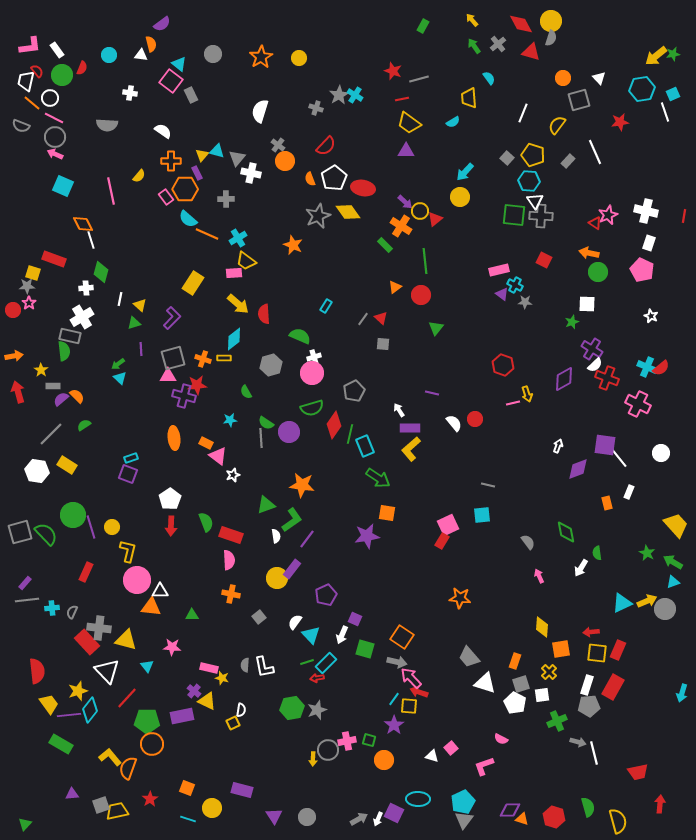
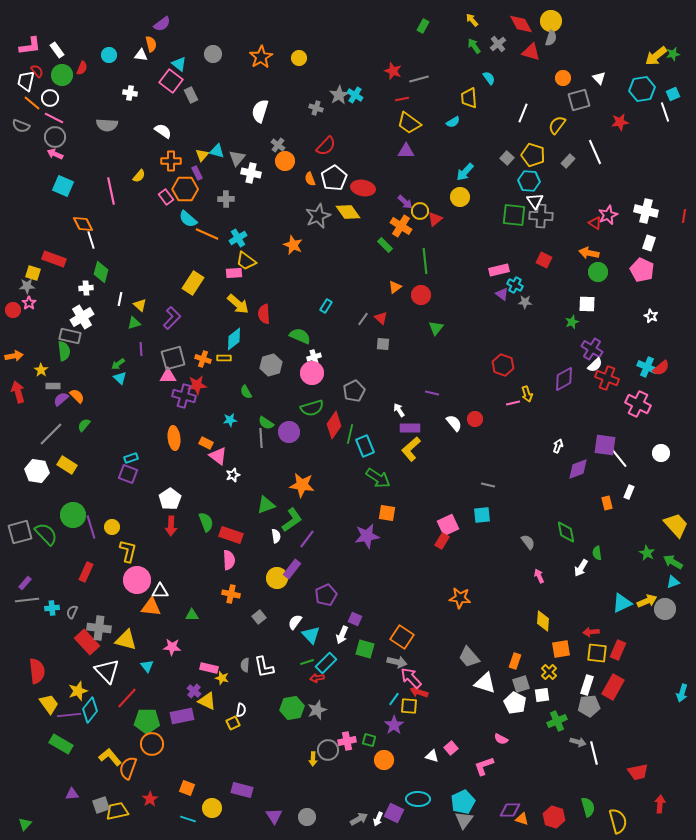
green semicircle at (84, 425): rotated 16 degrees counterclockwise
yellow diamond at (542, 627): moved 1 px right, 6 px up
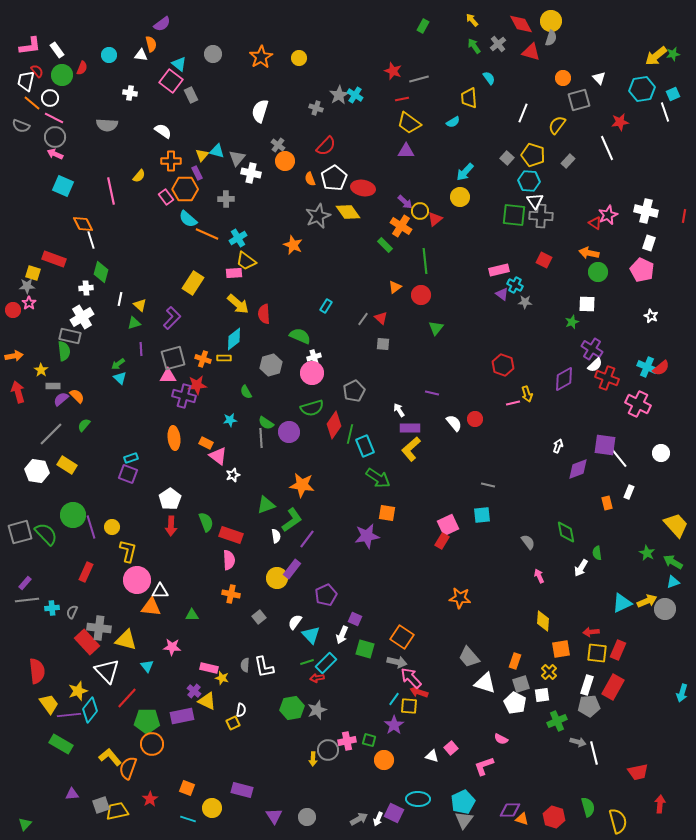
white line at (595, 152): moved 12 px right, 4 px up
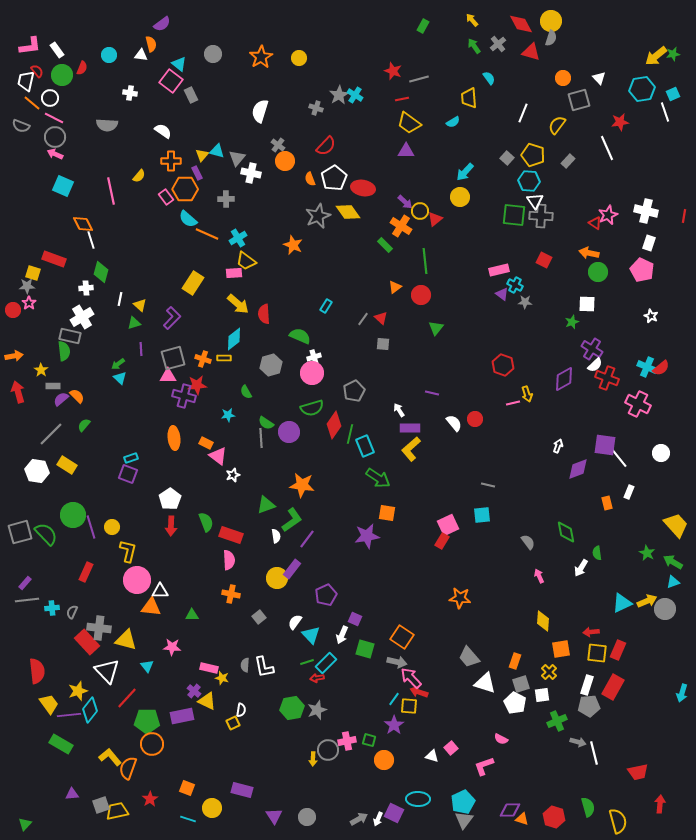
cyan star at (230, 420): moved 2 px left, 5 px up
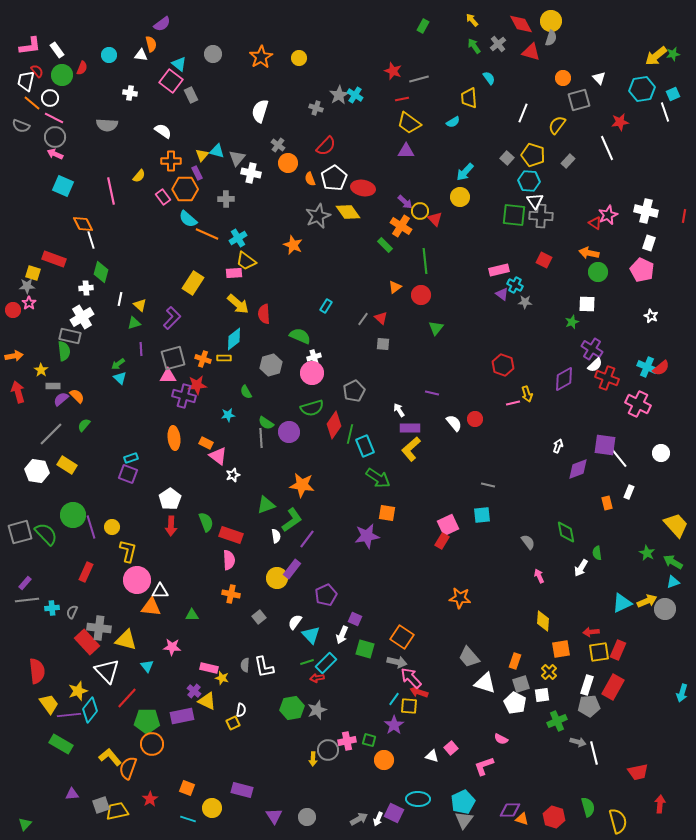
orange circle at (285, 161): moved 3 px right, 2 px down
pink rectangle at (166, 197): moved 3 px left
red triangle at (435, 219): rotated 35 degrees counterclockwise
yellow square at (597, 653): moved 2 px right, 1 px up; rotated 15 degrees counterclockwise
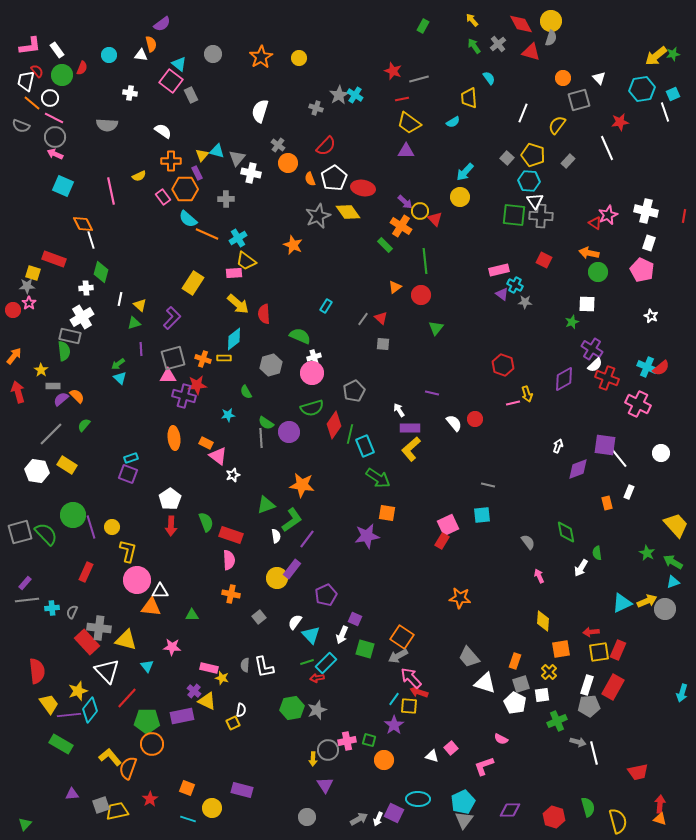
yellow semicircle at (139, 176): rotated 24 degrees clockwise
orange arrow at (14, 356): rotated 42 degrees counterclockwise
gray arrow at (397, 662): moved 1 px right, 6 px up; rotated 138 degrees clockwise
purple triangle at (274, 816): moved 51 px right, 31 px up
orange triangle at (522, 819): moved 138 px right
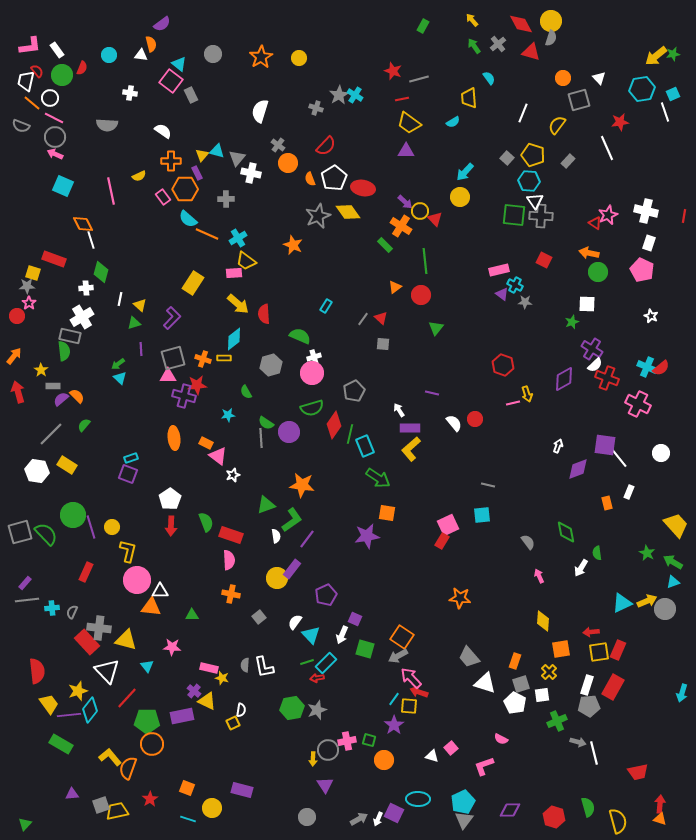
red circle at (13, 310): moved 4 px right, 6 px down
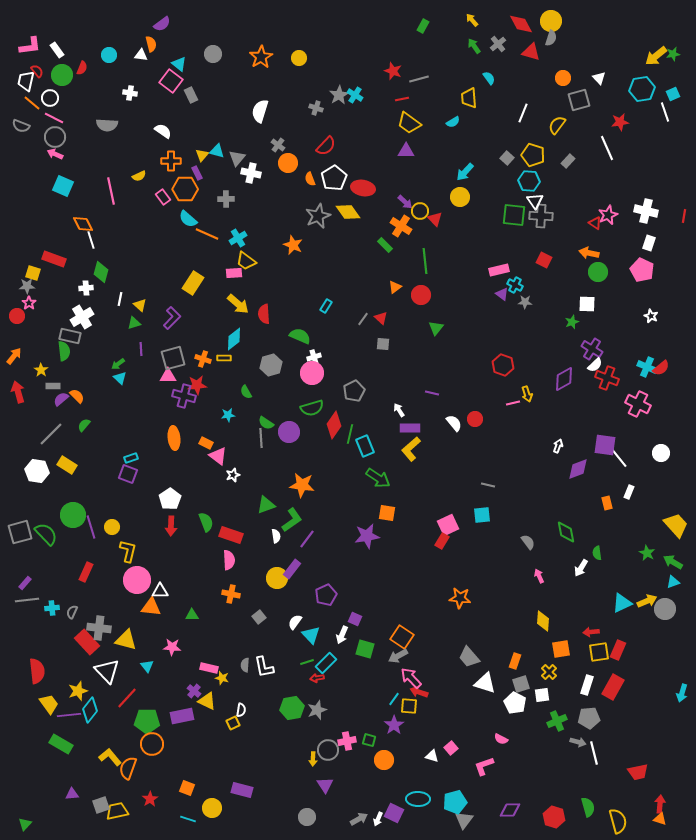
gray pentagon at (589, 706): moved 12 px down
cyan pentagon at (463, 802): moved 8 px left; rotated 10 degrees clockwise
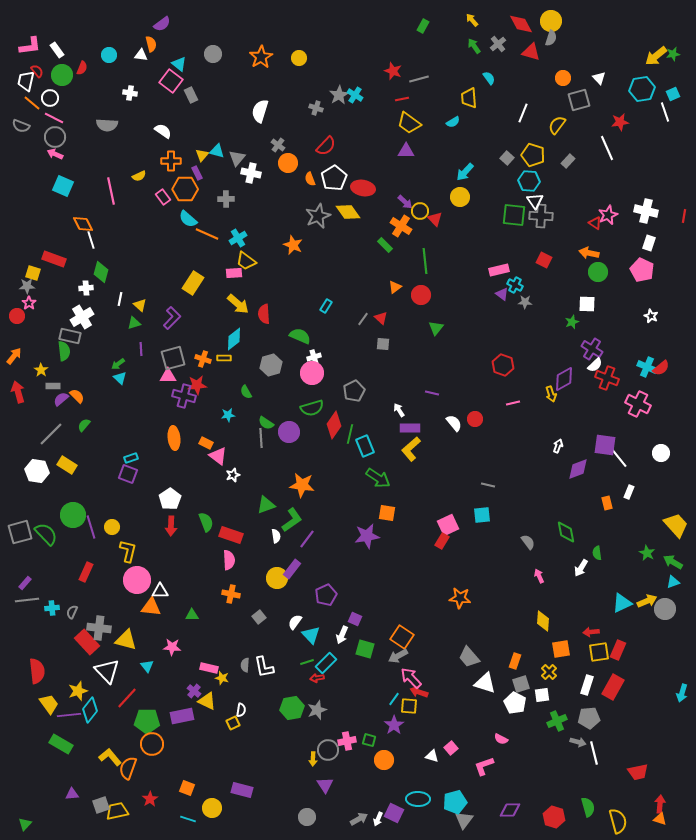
yellow arrow at (527, 394): moved 24 px right
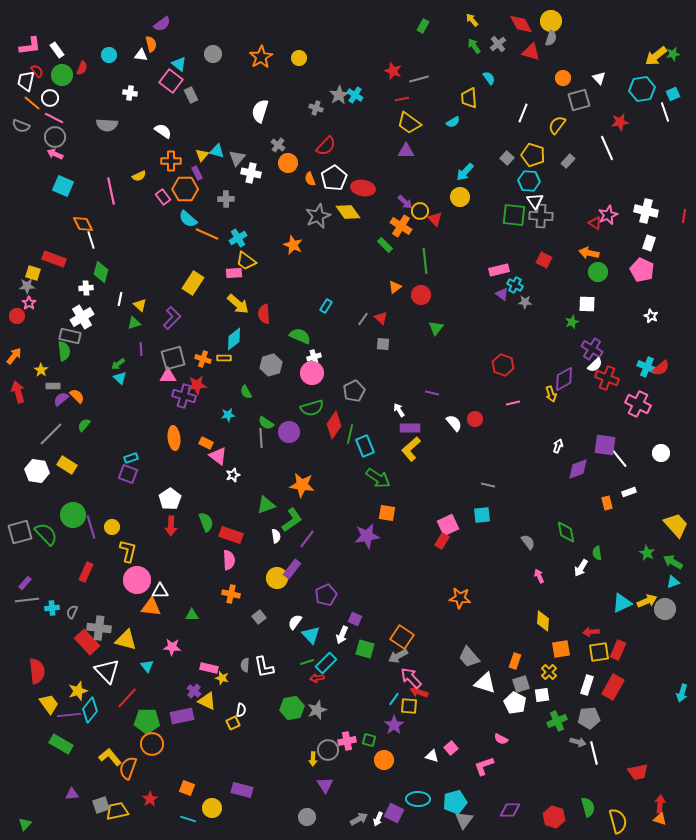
white rectangle at (629, 492): rotated 48 degrees clockwise
